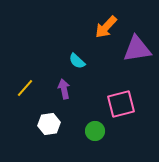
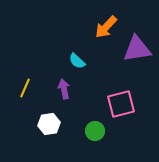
yellow line: rotated 18 degrees counterclockwise
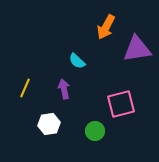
orange arrow: rotated 15 degrees counterclockwise
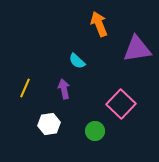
orange arrow: moved 7 px left, 3 px up; rotated 130 degrees clockwise
pink square: rotated 32 degrees counterclockwise
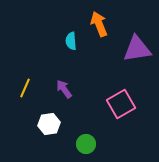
cyan semicircle: moved 6 px left, 20 px up; rotated 42 degrees clockwise
purple arrow: rotated 24 degrees counterclockwise
pink square: rotated 16 degrees clockwise
green circle: moved 9 px left, 13 px down
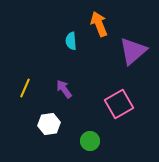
purple triangle: moved 4 px left, 2 px down; rotated 32 degrees counterclockwise
pink square: moved 2 px left
green circle: moved 4 px right, 3 px up
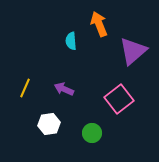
purple arrow: rotated 30 degrees counterclockwise
pink square: moved 5 px up; rotated 8 degrees counterclockwise
green circle: moved 2 px right, 8 px up
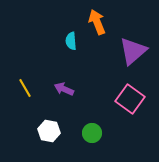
orange arrow: moved 2 px left, 2 px up
yellow line: rotated 54 degrees counterclockwise
pink square: moved 11 px right; rotated 16 degrees counterclockwise
white hexagon: moved 7 px down; rotated 20 degrees clockwise
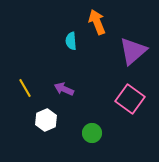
white hexagon: moved 3 px left, 11 px up; rotated 25 degrees clockwise
